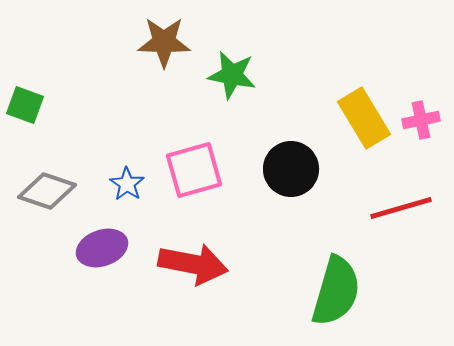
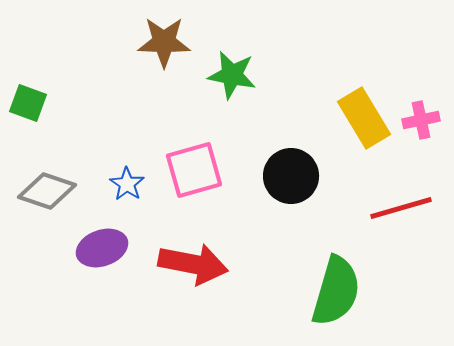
green square: moved 3 px right, 2 px up
black circle: moved 7 px down
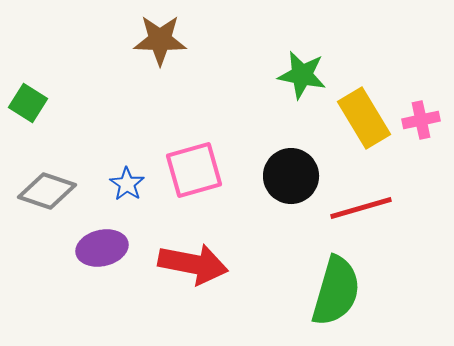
brown star: moved 4 px left, 2 px up
green star: moved 70 px right
green square: rotated 12 degrees clockwise
red line: moved 40 px left
purple ellipse: rotated 6 degrees clockwise
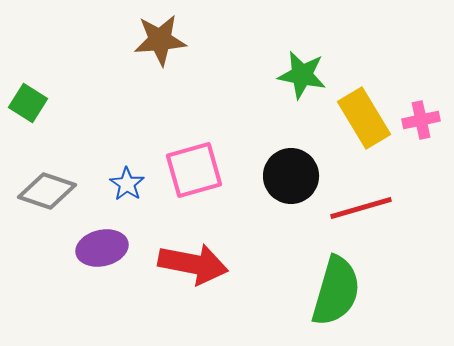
brown star: rotated 6 degrees counterclockwise
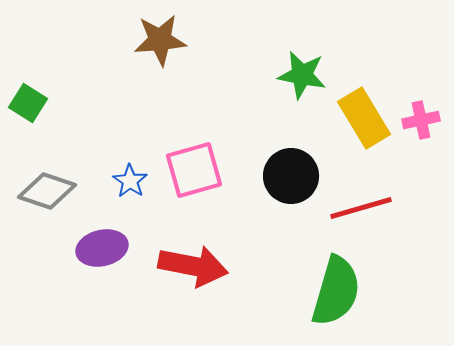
blue star: moved 3 px right, 3 px up
red arrow: moved 2 px down
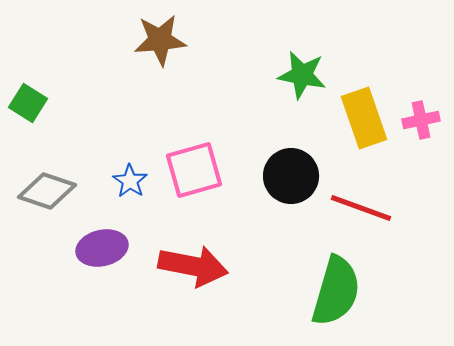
yellow rectangle: rotated 12 degrees clockwise
red line: rotated 36 degrees clockwise
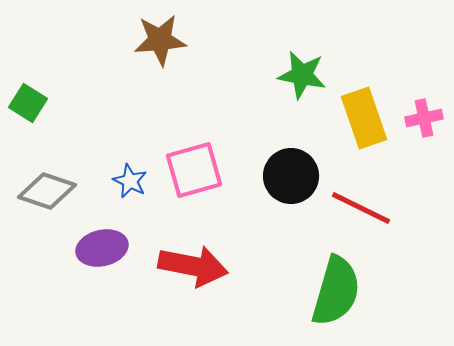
pink cross: moved 3 px right, 2 px up
blue star: rotated 8 degrees counterclockwise
red line: rotated 6 degrees clockwise
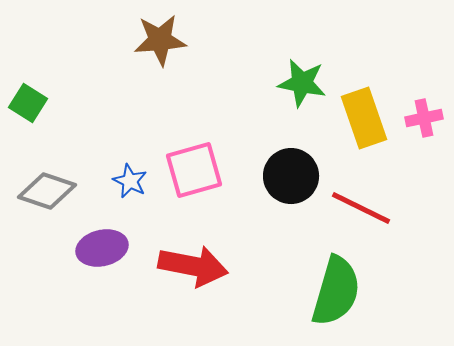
green star: moved 8 px down
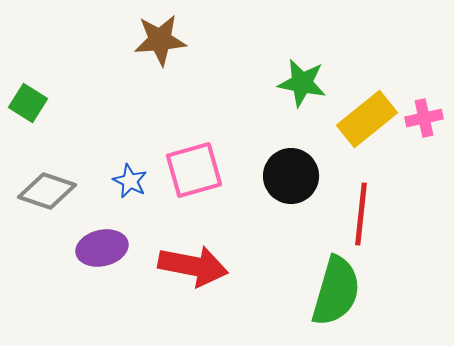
yellow rectangle: moved 3 px right, 1 px down; rotated 70 degrees clockwise
red line: moved 6 px down; rotated 70 degrees clockwise
